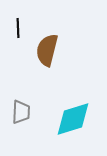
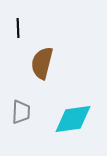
brown semicircle: moved 5 px left, 13 px down
cyan diamond: rotated 9 degrees clockwise
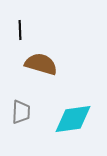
black line: moved 2 px right, 2 px down
brown semicircle: moved 1 px left, 1 px down; rotated 92 degrees clockwise
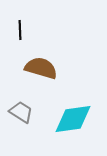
brown semicircle: moved 4 px down
gray trapezoid: rotated 60 degrees counterclockwise
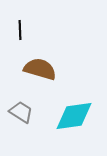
brown semicircle: moved 1 px left, 1 px down
cyan diamond: moved 1 px right, 3 px up
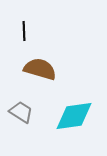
black line: moved 4 px right, 1 px down
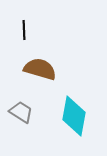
black line: moved 1 px up
cyan diamond: rotated 72 degrees counterclockwise
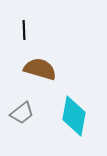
gray trapezoid: moved 1 px right, 1 px down; rotated 110 degrees clockwise
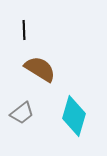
brown semicircle: rotated 16 degrees clockwise
cyan diamond: rotated 6 degrees clockwise
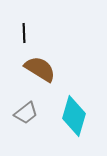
black line: moved 3 px down
gray trapezoid: moved 4 px right
